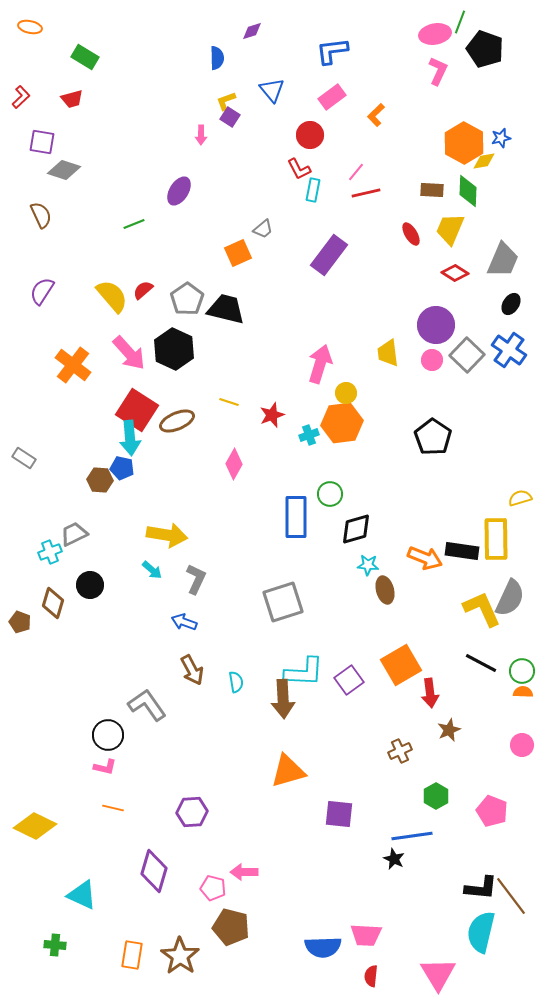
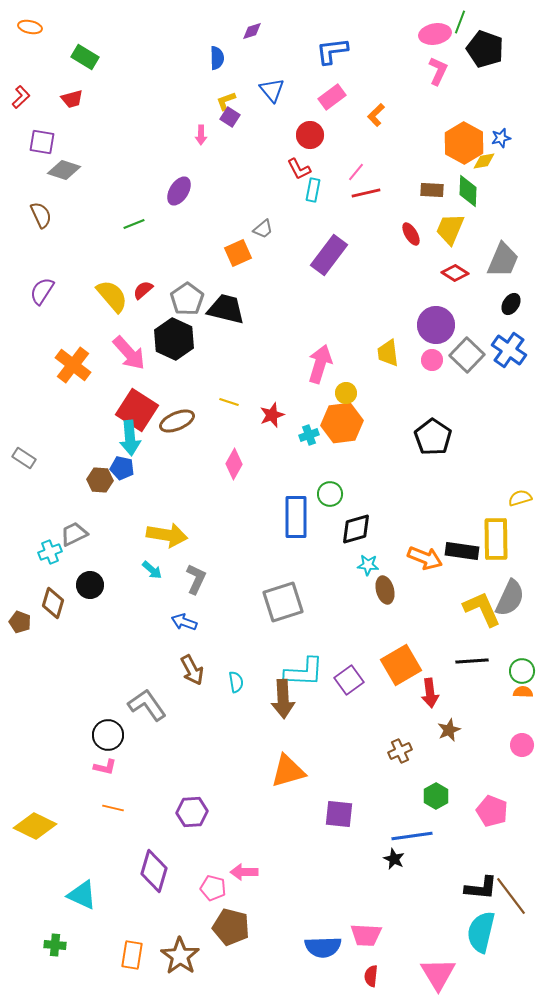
black hexagon at (174, 349): moved 10 px up
black line at (481, 663): moved 9 px left, 2 px up; rotated 32 degrees counterclockwise
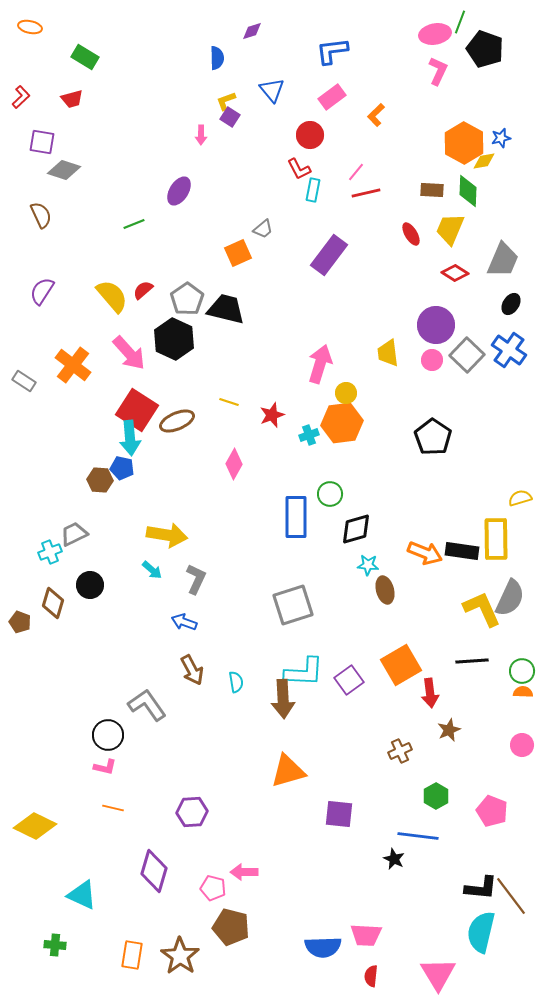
gray rectangle at (24, 458): moved 77 px up
orange arrow at (425, 558): moved 5 px up
gray square at (283, 602): moved 10 px right, 3 px down
blue line at (412, 836): moved 6 px right; rotated 15 degrees clockwise
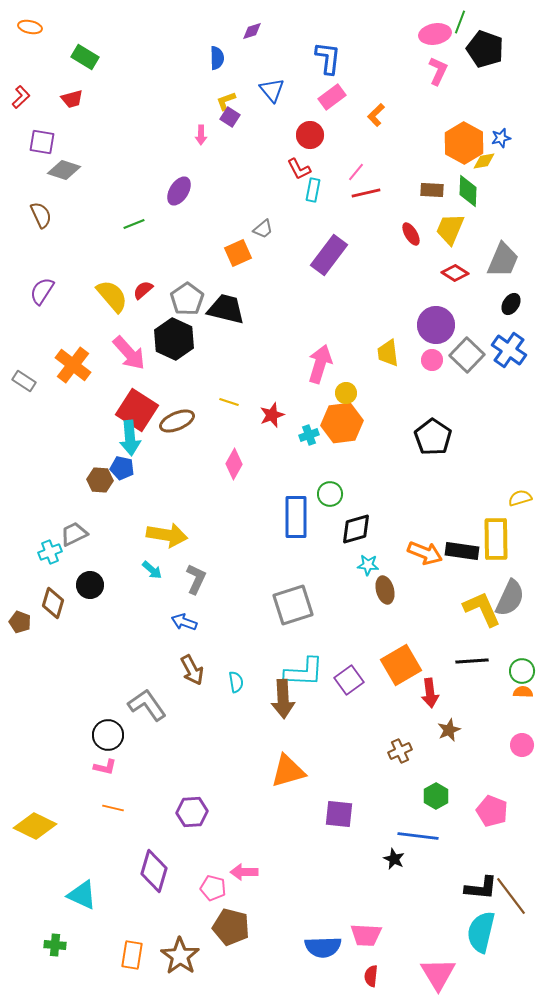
blue L-shape at (332, 51): moved 4 px left, 7 px down; rotated 104 degrees clockwise
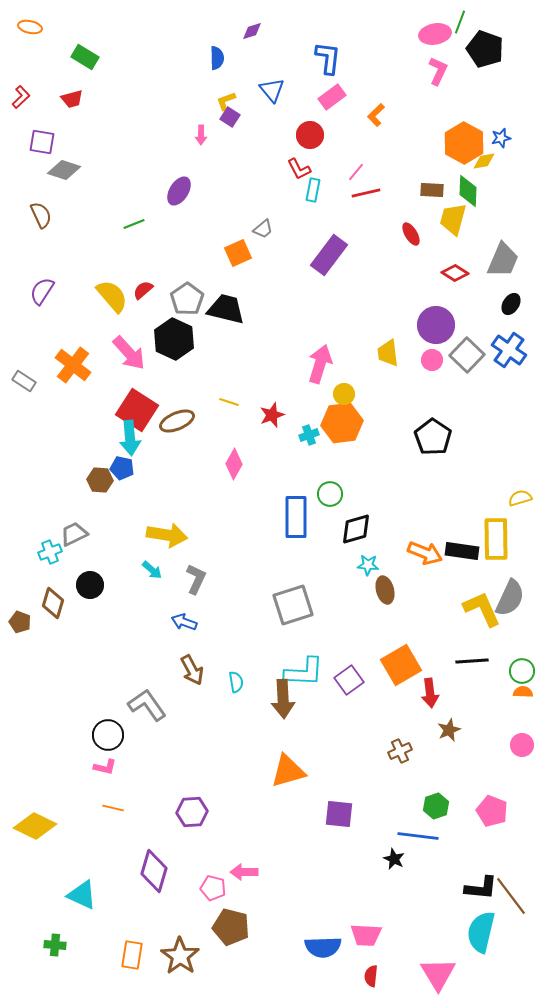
yellow trapezoid at (450, 229): moved 3 px right, 10 px up; rotated 8 degrees counterclockwise
yellow circle at (346, 393): moved 2 px left, 1 px down
green hexagon at (436, 796): moved 10 px down; rotated 10 degrees clockwise
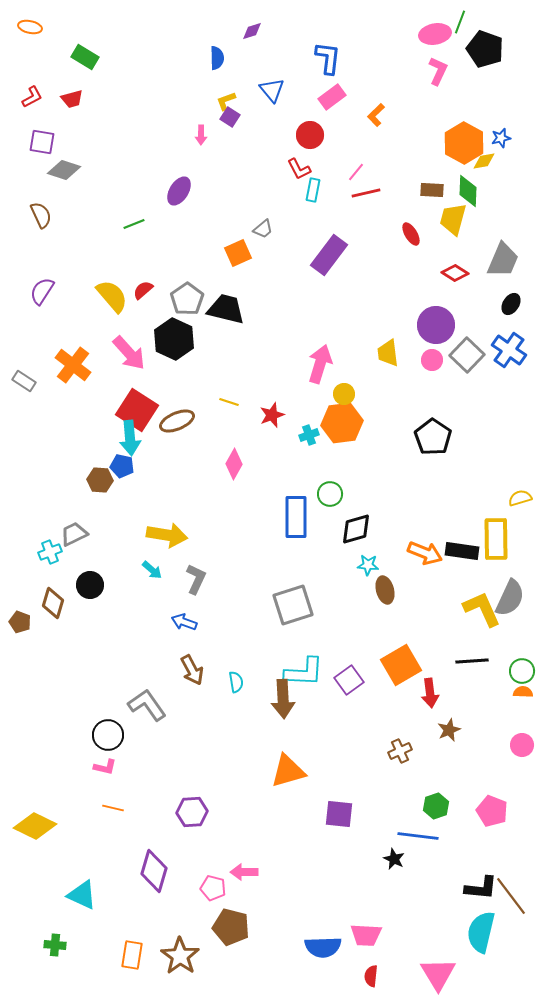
red L-shape at (21, 97): moved 11 px right; rotated 15 degrees clockwise
blue pentagon at (122, 468): moved 2 px up
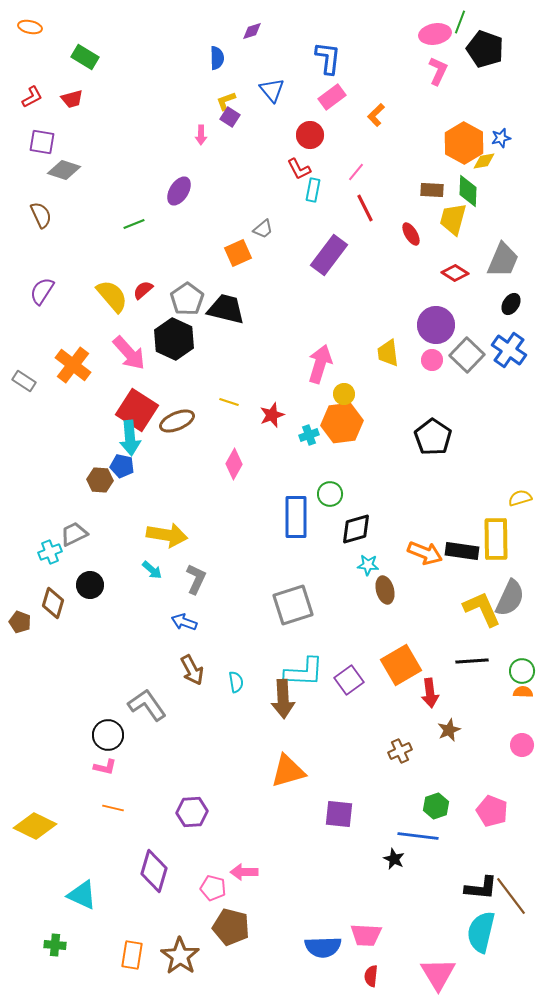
red line at (366, 193): moved 1 px left, 15 px down; rotated 76 degrees clockwise
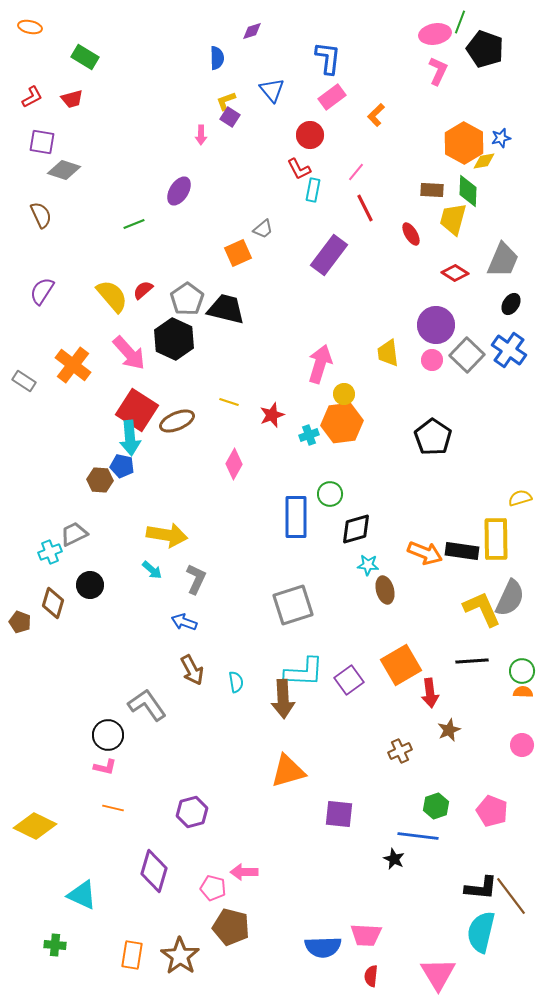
purple hexagon at (192, 812): rotated 12 degrees counterclockwise
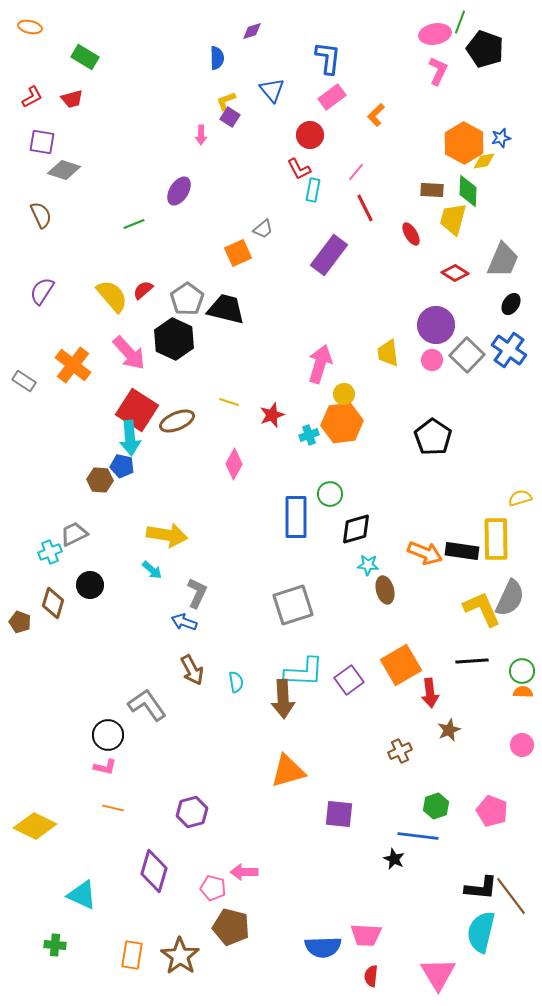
gray L-shape at (196, 579): moved 1 px right, 14 px down
